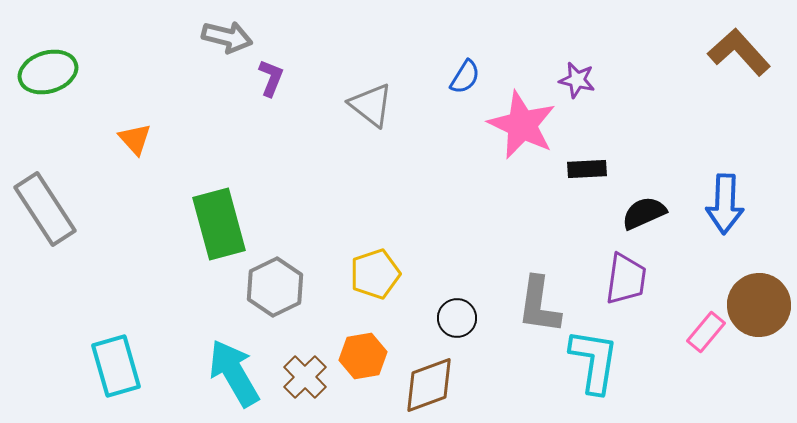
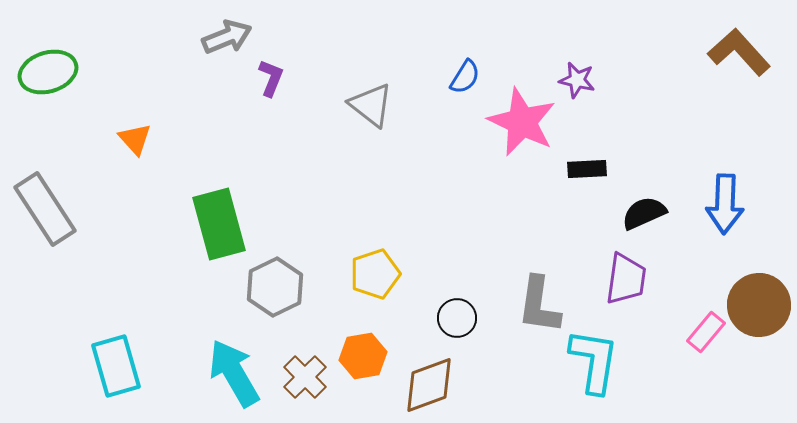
gray arrow: rotated 36 degrees counterclockwise
pink star: moved 3 px up
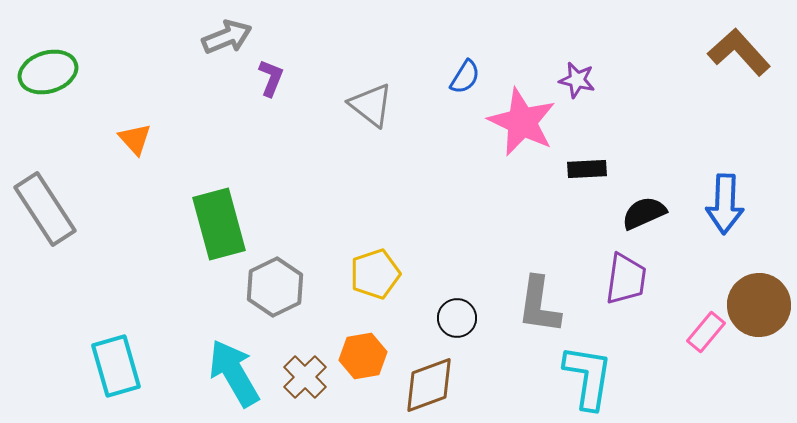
cyan L-shape: moved 6 px left, 16 px down
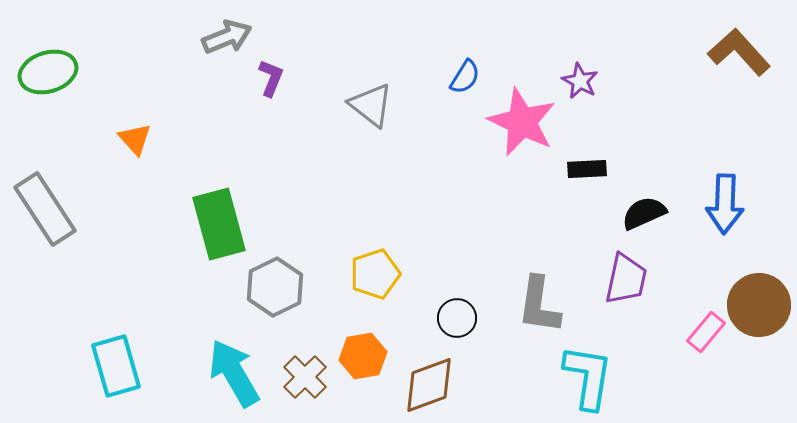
purple star: moved 3 px right, 1 px down; rotated 15 degrees clockwise
purple trapezoid: rotated 4 degrees clockwise
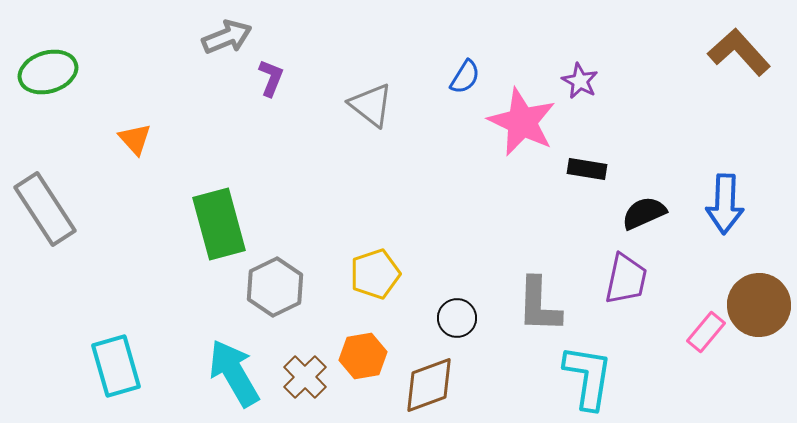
black rectangle: rotated 12 degrees clockwise
gray L-shape: rotated 6 degrees counterclockwise
